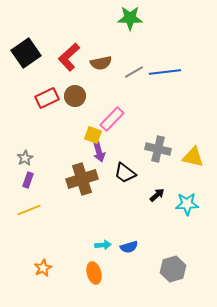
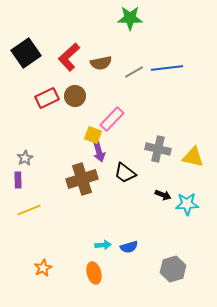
blue line: moved 2 px right, 4 px up
purple rectangle: moved 10 px left; rotated 21 degrees counterclockwise
black arrow: moved 6 px right; rotated 63 degrees clockwise
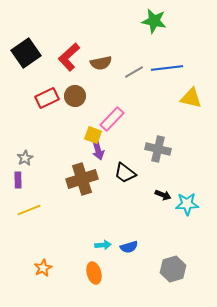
green star: moved 24 px right, 3 px down; rotated 10 degrees clockwise
purple arrow: moved 1 px left, 2 px up
yellow triangle: moved 2 px left, 59 px up
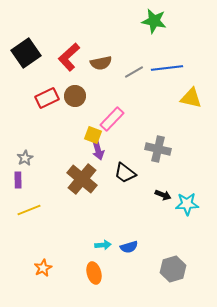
brown cross: rotated 32 degrees counterclockwise
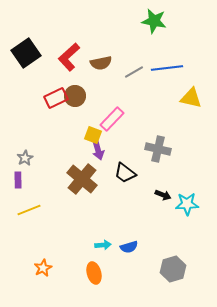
red rectangle: moved 9 px right
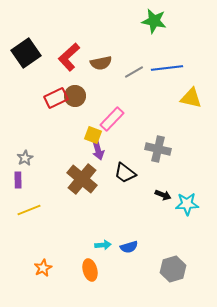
orange ellipse: moved 4 px left, 3 px up
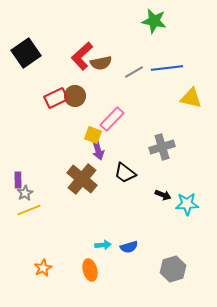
red L-shape: moved 13 px right, 1 px up
gray cross: moved 4 px right, 2 px up; rotated 30 degrees counterclockwise
gray star: moved 35 px down
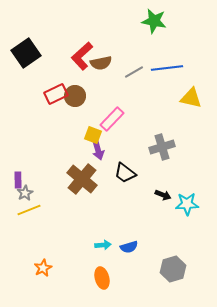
red rectangle: moved 4 px up
orange ellipse: moved 12 px right, 8 px down
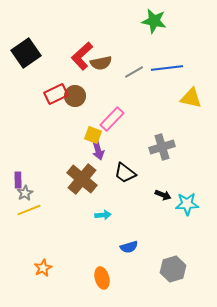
cyan arrow: moved 30 px up
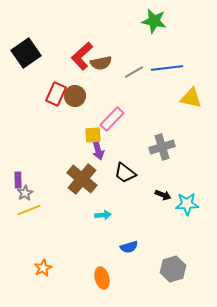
red rectangle: rotated 40 degrees counterclockwise
yellow square: rotated 24 degrees counterclockwise
